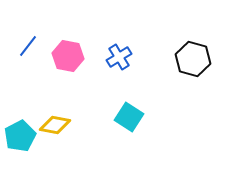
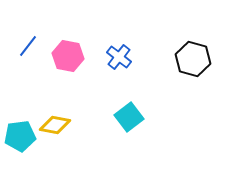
blue cross: rotated 20 degrees counterclockwise
cyan square: rotated 20 degrees clockwise
cyan pentagon: rotated 20 degrees clockwise
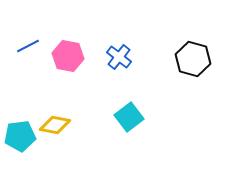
blue line: rotated 25 degrees clockwise
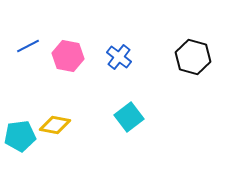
black hexagon: moved 2 px up
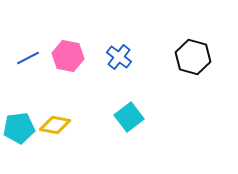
blue line: moved 12 px down
cyan pentagon: moved 1 px left, 8 px up
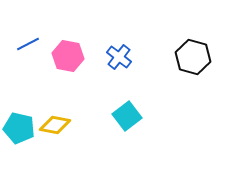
blue line: moved 14 px up
cyan square: moved 2 px left, 1 px up
cyan pentagon: rotated 20 degrees clockwise
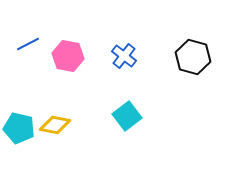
blue cross: moved 5 px right, 1 px up
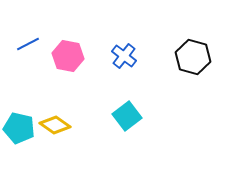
yellow diamond: rotated 24 degrees clockwise
